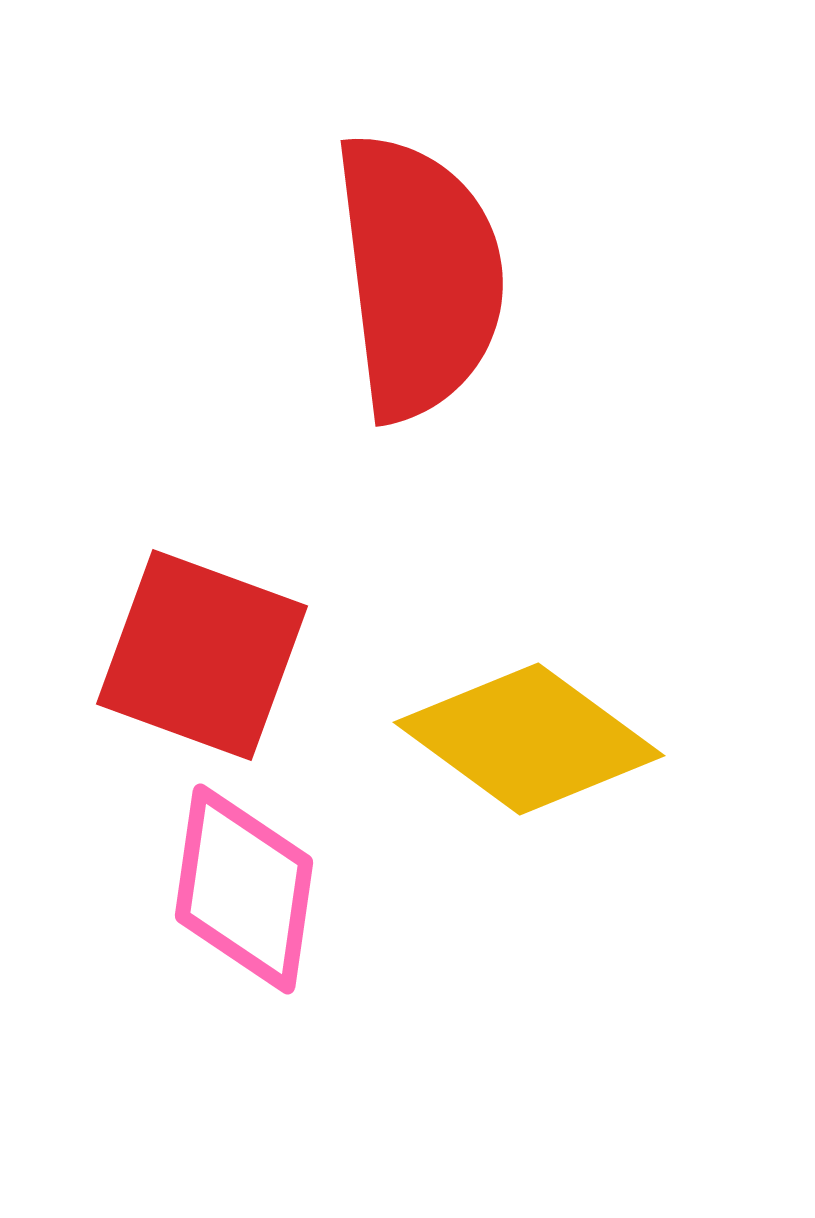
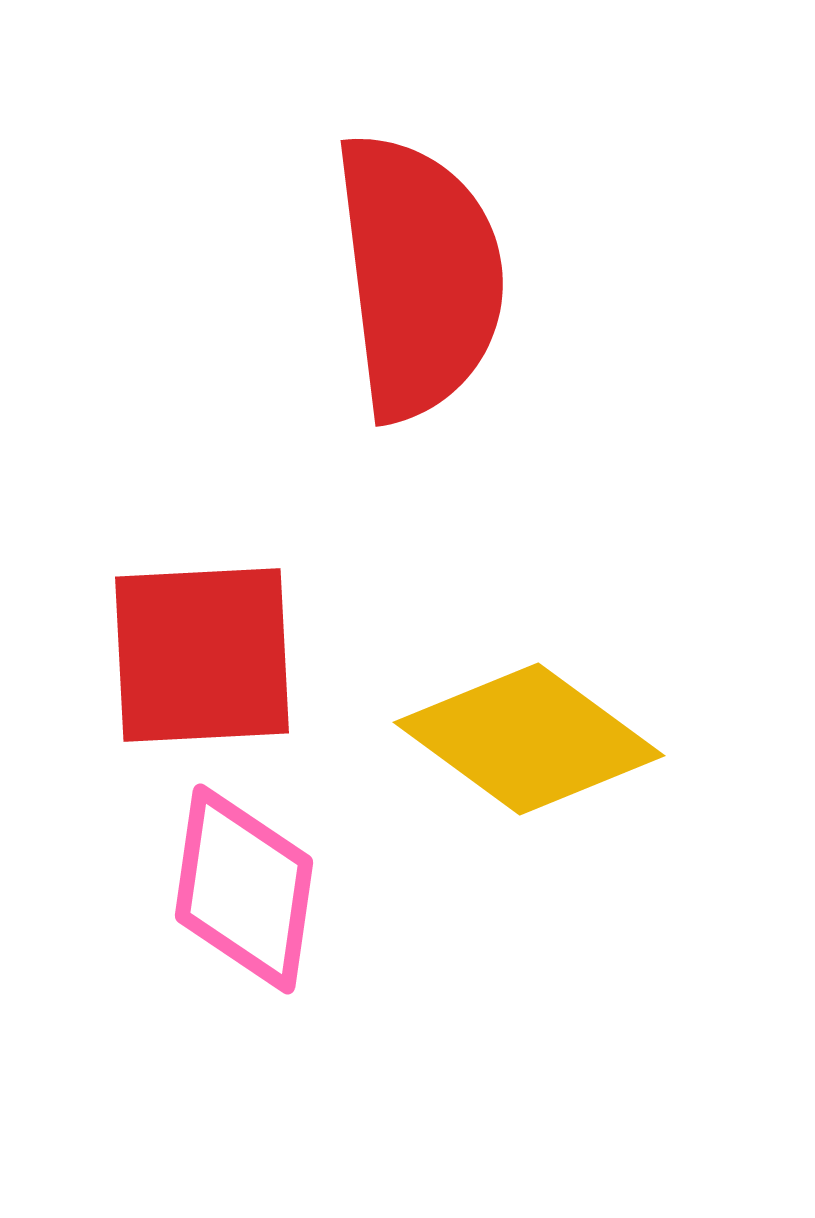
red square: rotated 23 degrees counterclockwise
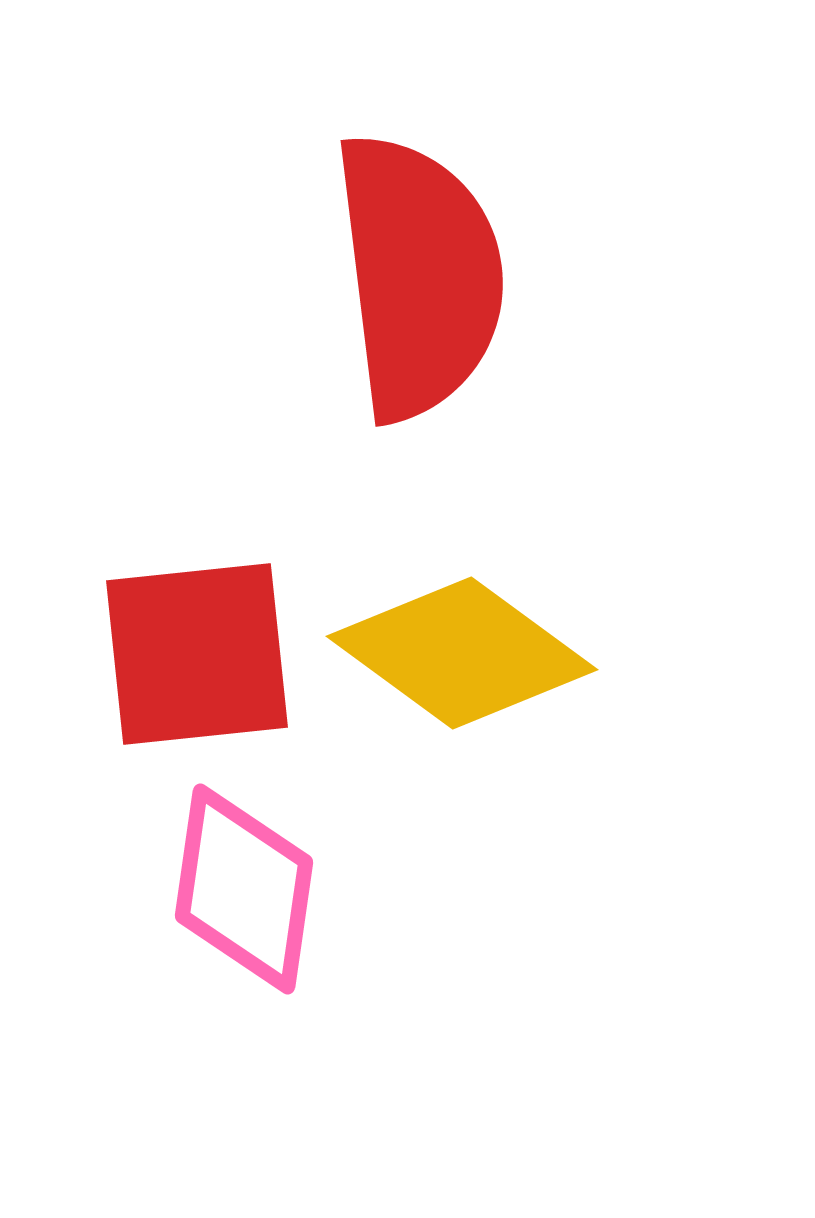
red square: moved 5 px left, 1 px up; rotated 3 degrees counterclockwise
yellow diamond: moved 67 px left, 86 px up
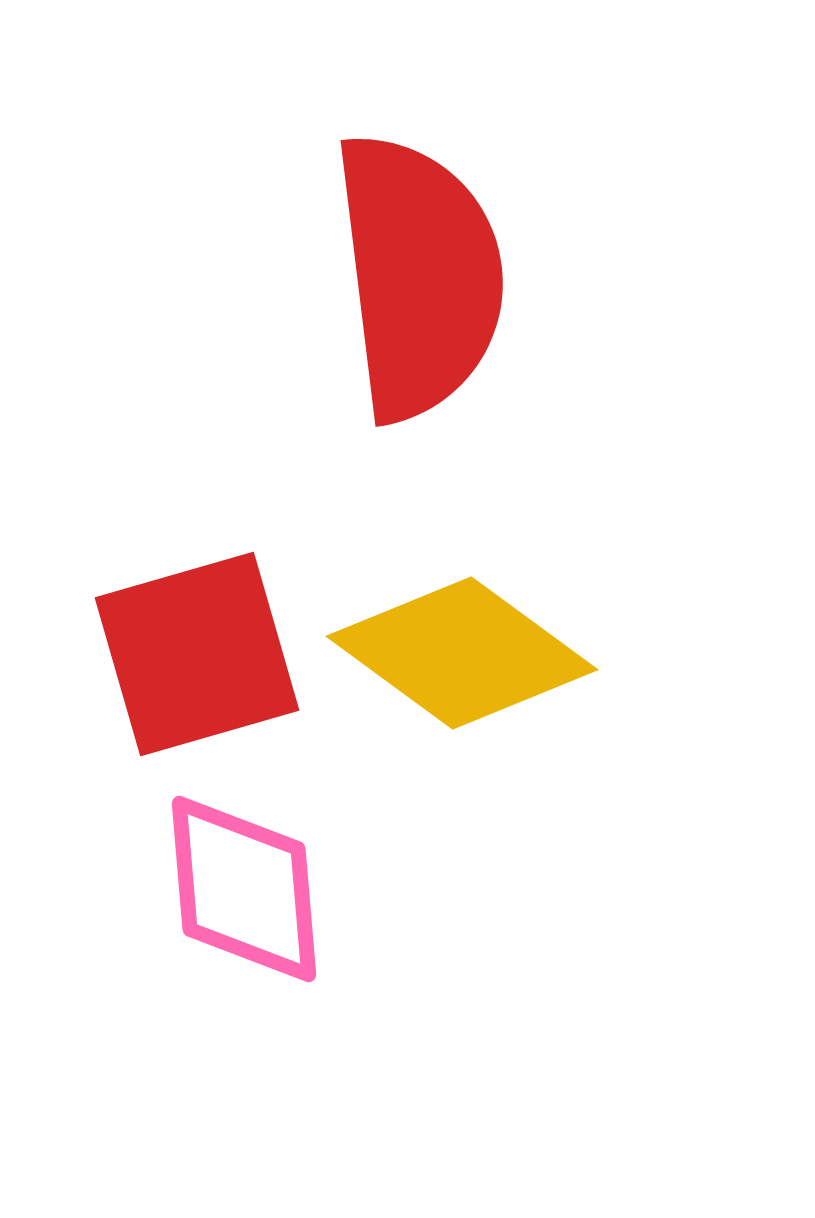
red square: rotated 10 degrees counterclockwise
pink diamond: rotated 13 degrees counterclockwise
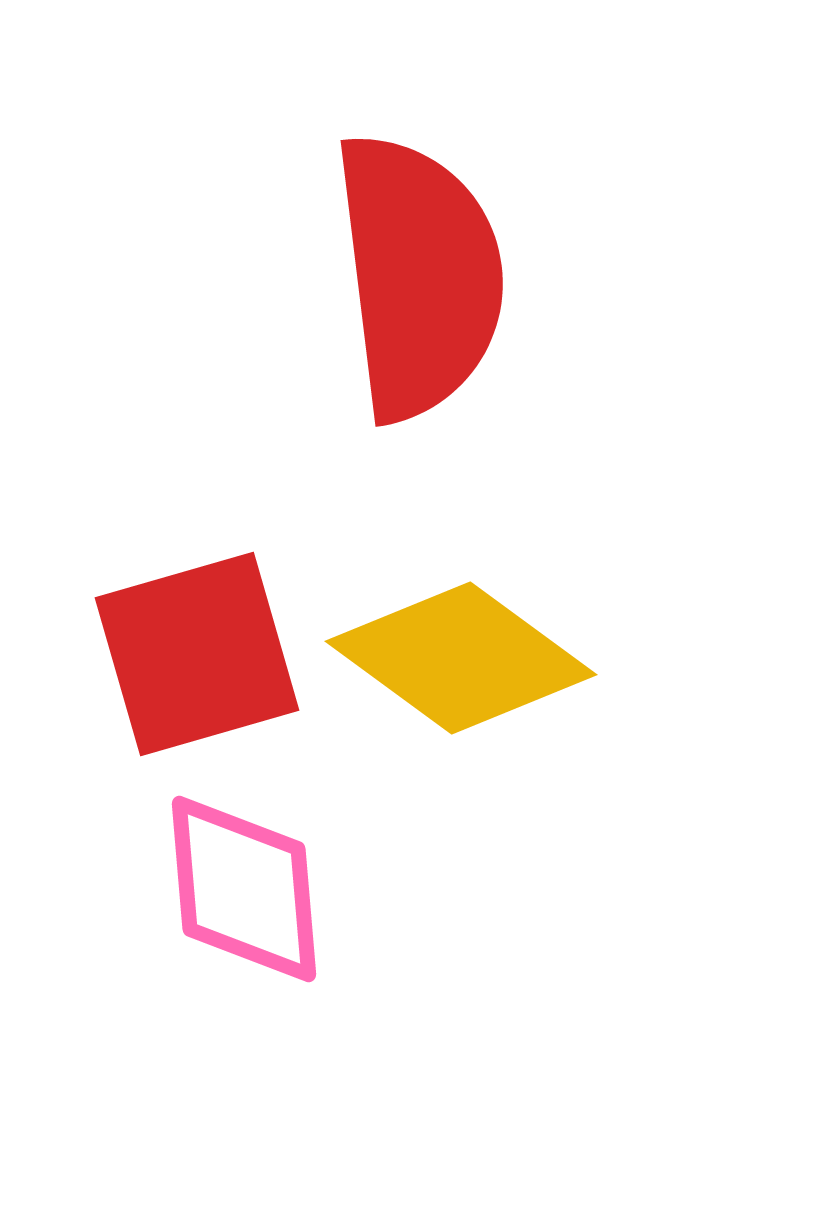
yellow diamond: moved 1 px left, 5 px down
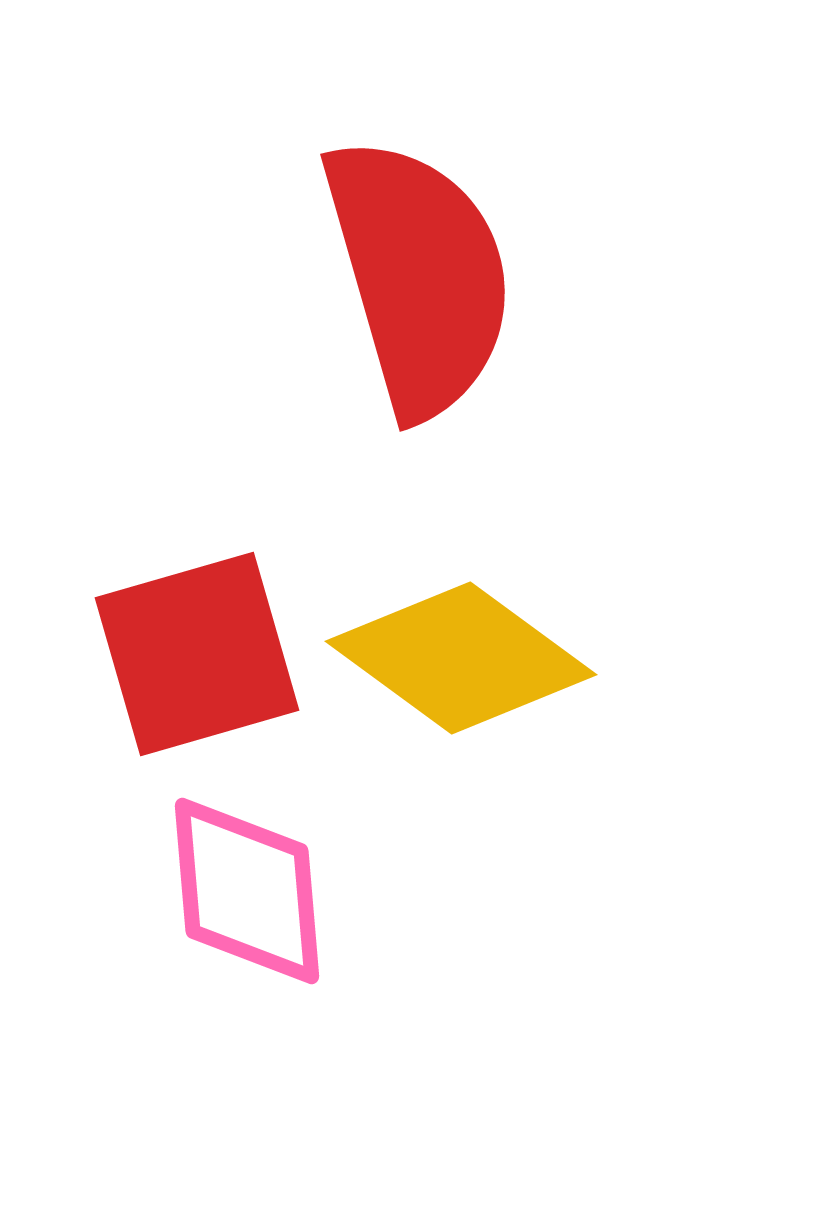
red semicircle: rotated 9 degrees counterclockwise
pink diamond: moved 3 px right, 2 px down
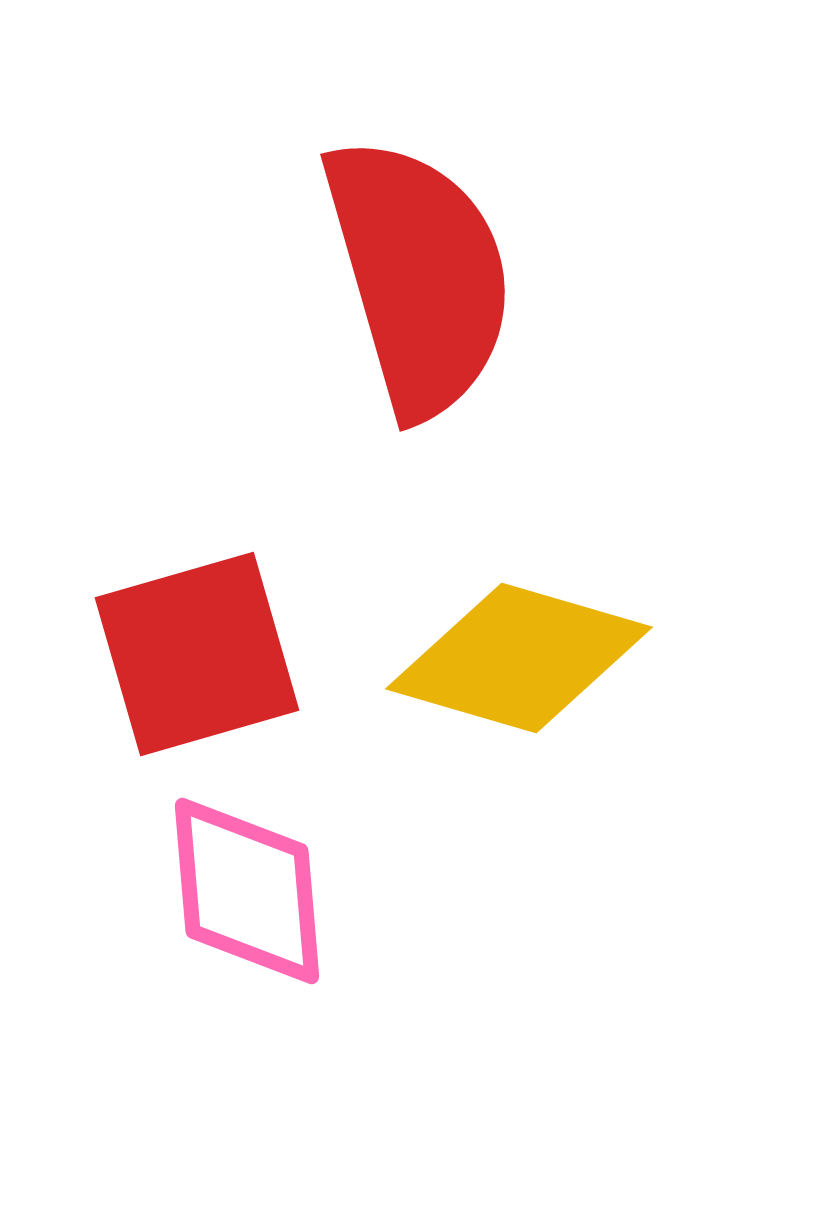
yellow diamond: moved 58 px right; rotated 20 degrees counterclockwise
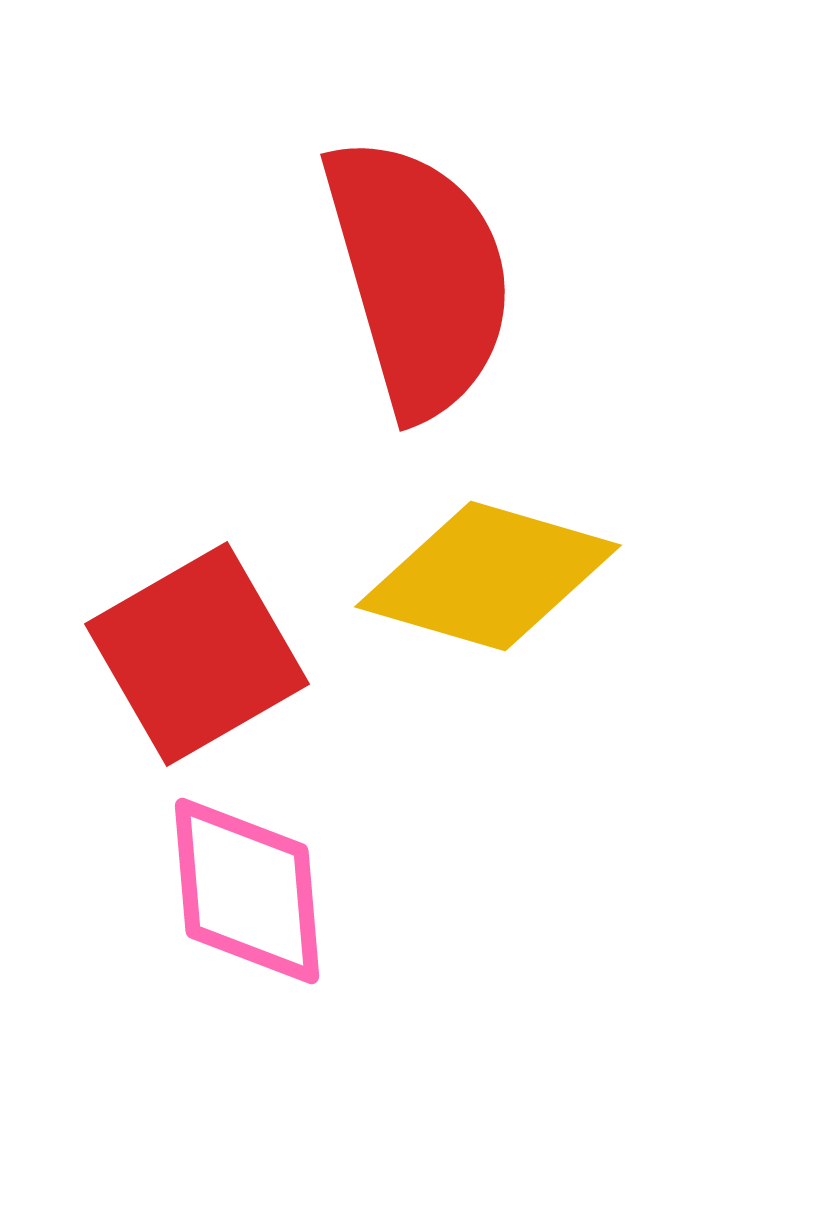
red square: rotated 14 degrees counterclockwise
yellow diamond: moved 31 px left, 82 px up
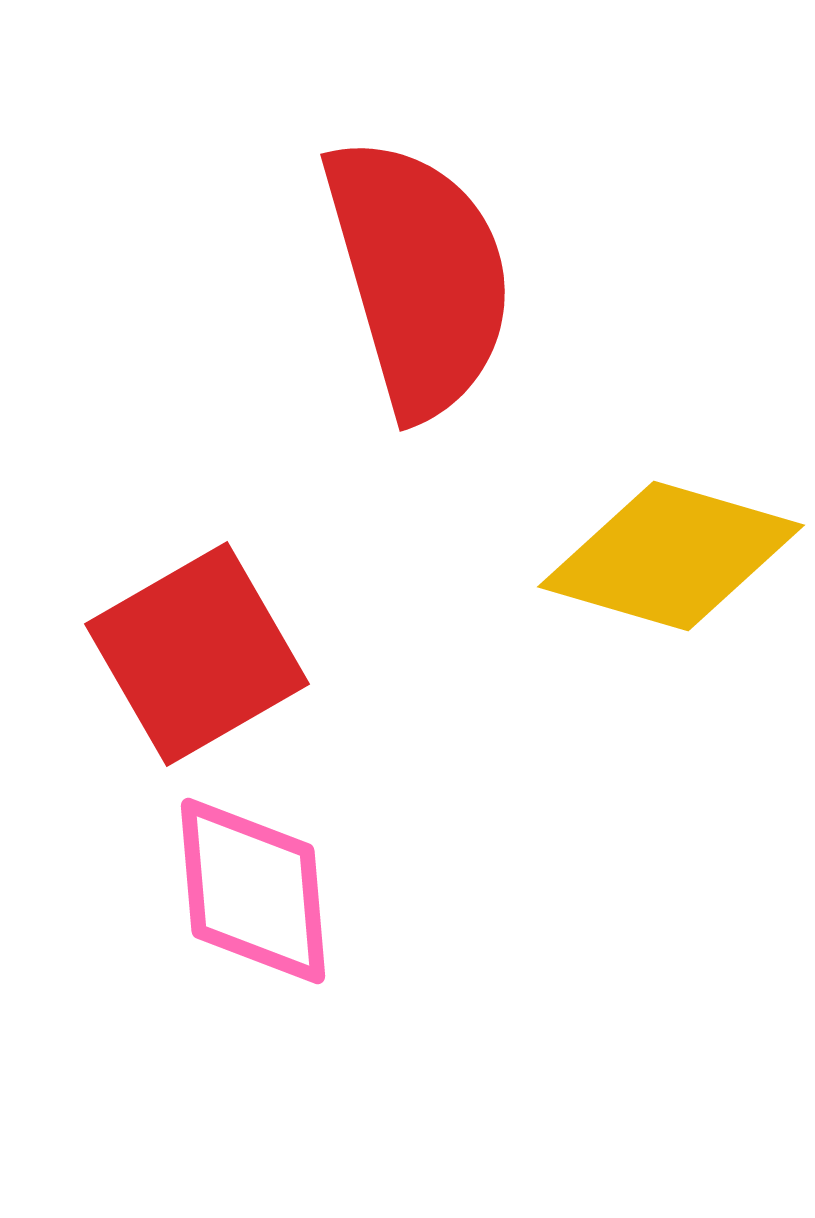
yellow diamond: moved 183 px right, 20 px up
pink diamond: moved 6 px right
